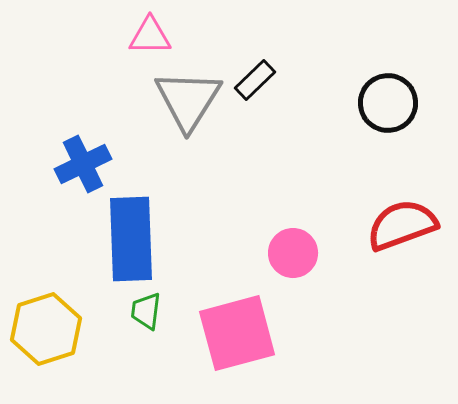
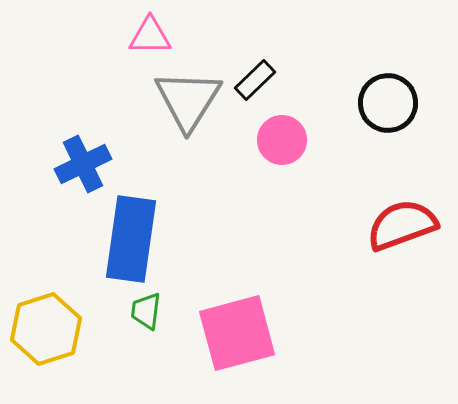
blue rectangle: rotated 10 degrees clockwise
pink circle: moved 11 px left, 113 px up
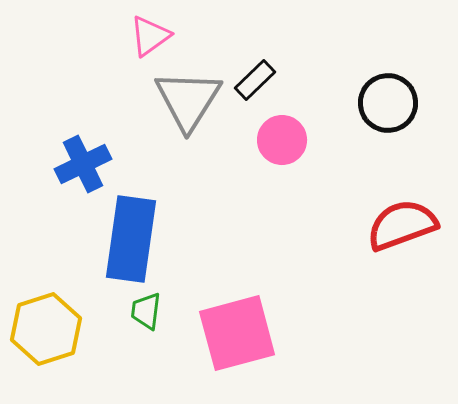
pink triangle: rotated 36 degrees counterclockwise
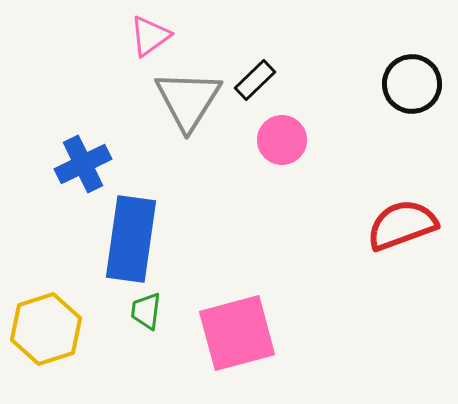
black circle: moved 24 px right, 19 px up
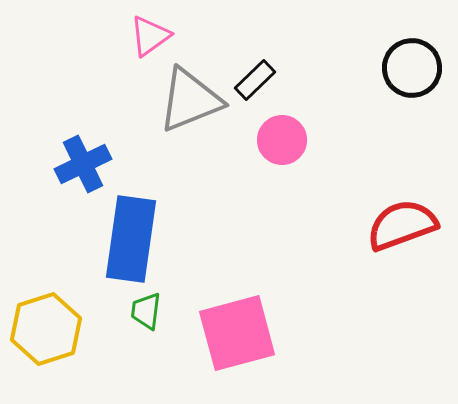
black circle: moved 16 px up
gray triangle: moved 2 px right; rotated 36 degrees clockwise
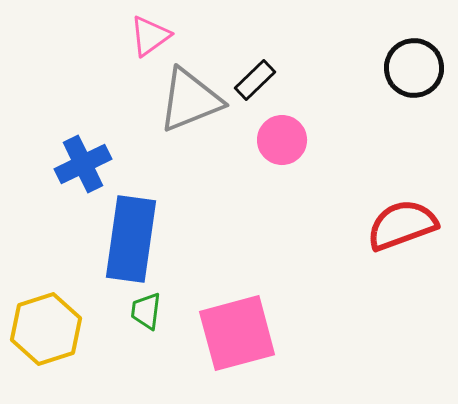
black circle: moved 2 px right
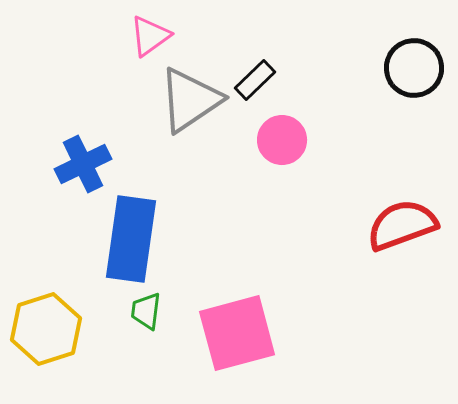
gray triangle: rotated 12 degrees counterclockwise
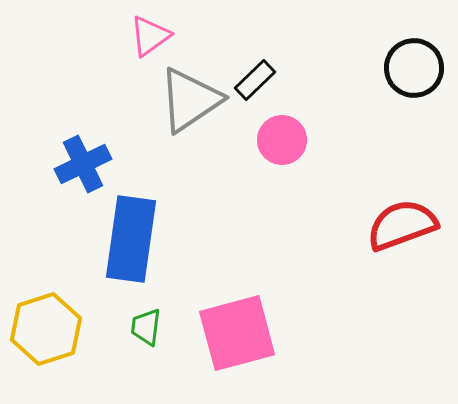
green trapezoid: moved 16 px down
